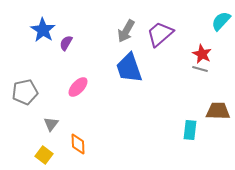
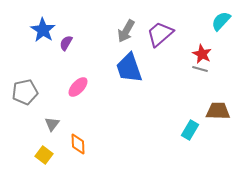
gray triangle: moved 1 px right
cyan rectangle: rotated 24 degrees clockwise
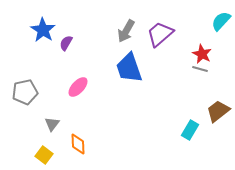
brown trapezoid: rotated 40 degrees counterclockwise
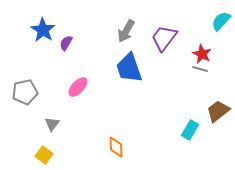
purple trapezoid: moved 4 px right, 4 px down; rotated 12 degrees counterclockwise
orange diamond: moved 38 px right, 3 px down
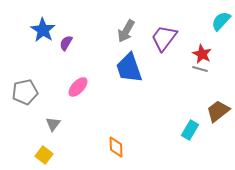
gray triangle: moved 1 px right
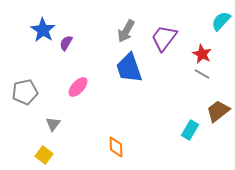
gray line: moved 2 px right, 5 px down; rotated 14 degrees clockwise
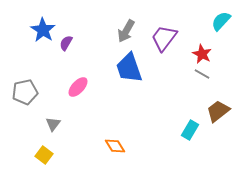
orange diamond: moved 1 px left, 1 px up; rotated 30 degrees counterclockwise
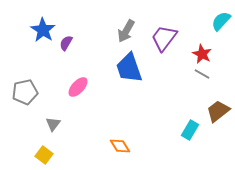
orange diamond: moved 5 px right
